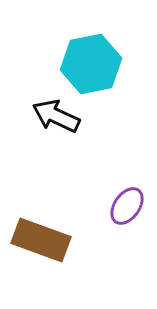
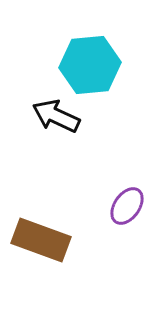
cyan hexagon: moved 1 px left, 1 px down; rotated 6 degrees clockwise
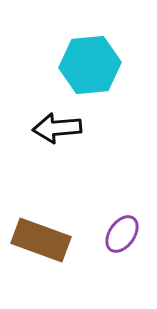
black arrow: moved 1 px right, 12 px down; rotated 30 degrees counterclockwise
purple ellipse: moved 5 px left, 28 px down
